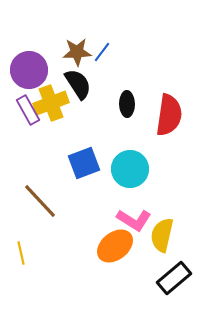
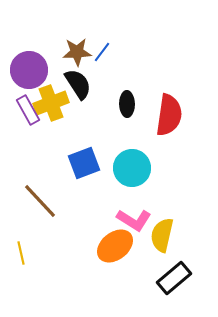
cyan circle: moved 2 px right, 1 px up
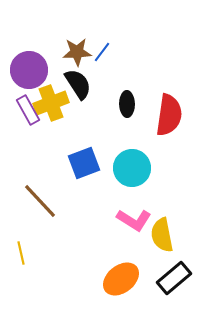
yellow semicircle: rotated 24 degrees counterclockwise
orange ellipse: moved 6 px right, 33 px down
